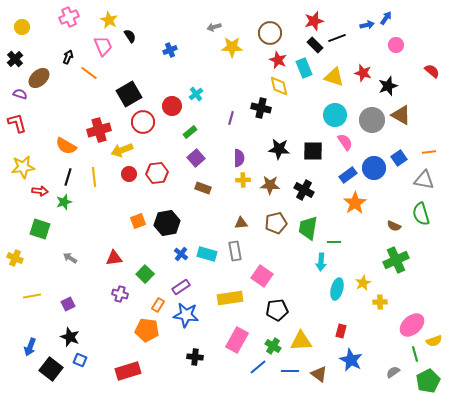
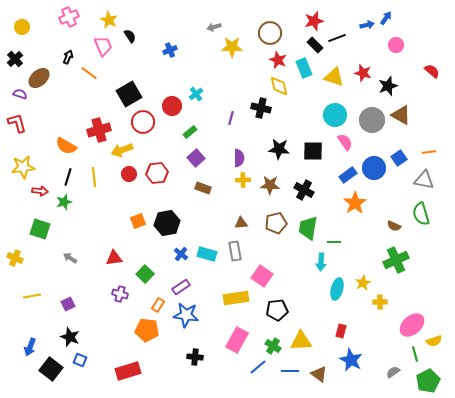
yellow rectangle at (230, 298): moved 6 px right
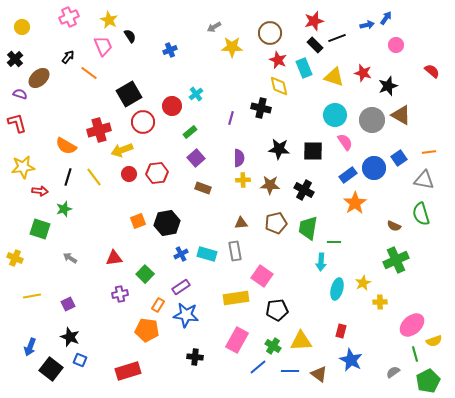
gray arrow at (214, 27): rotated 16 degrees counterclockwise
black arrow at (68, 57): rotated 16 degrees clockwise
yellow line at (94, 177): rotated 30 degrees counterclockwise
green star at (64, 202): moved 7 px down
blue cross at (181, 254): rotated 24 degrees clockwise
purple cross at (120, 294): rotated 28 degrees counterclockwise
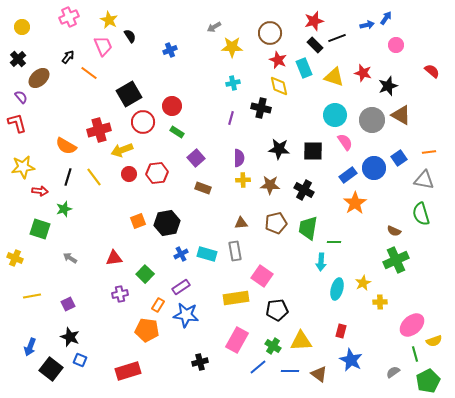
black cross at (15, 59): moved 3 px right
purple semicircle at (20, 94): moved 1 px right, 3 px down; rotated 32 degrees clockwise
cyan cross at (196, 94): moved 37 px right, 11 px up; rotated 24 degrees clockwise
green rectangle at (190, 132): moved 13 px left; rotated 72 degrees clockwise
brown semicircle at (394, 226): moved 5 px down
black cross at (195, 357): moved 5 px right, 5 px down; rotated 21 degrees counterclockwise
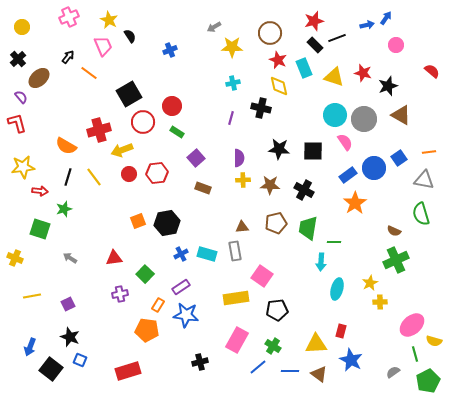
gray circle at (372, 120): moved 8 px left, 1 px up
brown triangle at (241, 223): moved 1 px right, 4 px down
yellow star at (363, 283): moved 7 px right
yellow triangle at (301, 341): moved 15 px right, 3 px down
yellow semicircle at (434, 341): rotated 35 degrees clockwise
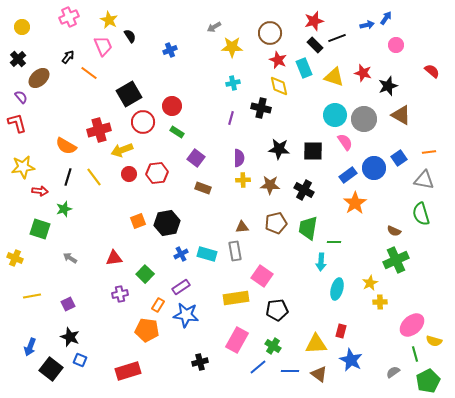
purple square at (196, 158): rotated 12 degrees counterclockwise
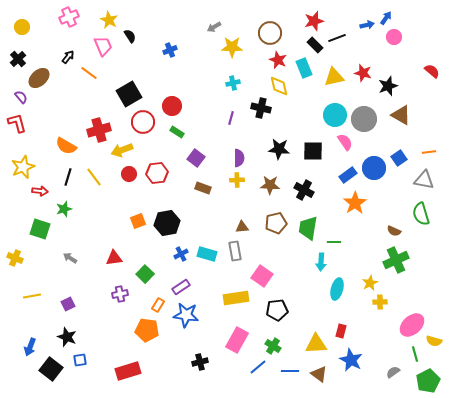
pink circle at (396, 45): moved 2 px left, 8 px up
yellow triangle at (334, 77): rotated 30 degrees counterclockwise
yellow star at (23, 167): rotated 15 degrees counterclockwise
yellow cross at (243, 180): moved 6 px left
black star at (70, 337): moved 3 px left
blue square at (80, 360): rotated 32 degrees counterclockwise
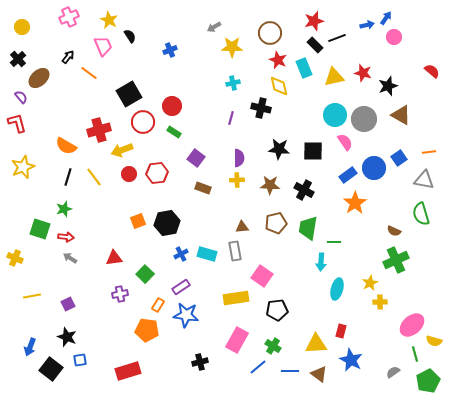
green rectangle at (177, 132): moved 3 px left
red arrow at (40, 191): moved 26 px right, 46 px down
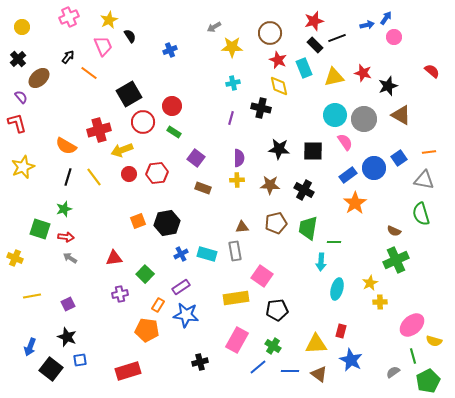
yellow star at (109, 20): rotated 18 degrees clockwise
green line at (415, 354): moved 2 px left, 2 px down
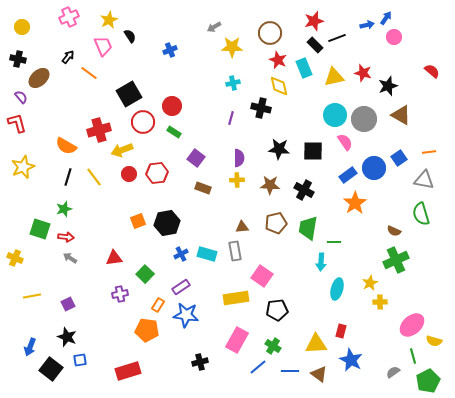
black cross at (18, 59): rotated 35 degrees counterclockwise
